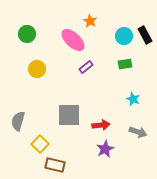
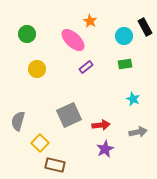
black rectangle: moved 8 px up
gray square: rotated 25 degrees counterclockwise
gray arrow: rotated 30 degrees counterclockwise
yellow square: moved 1 px up
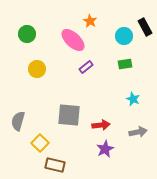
gray square: rotated 30 degrees clockwise
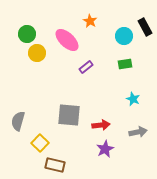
pink ellipse: moved 6 px left
yellow circle: moved 16 px up
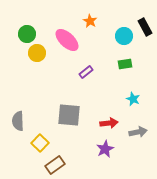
purple rectangle: moved 5 px down
gray semicircle: rotated 18 degrees counterclockwise
red arrow: moved 8 px right, 2 px up
brown rectangle: rotated 48 degrees counterclockwise
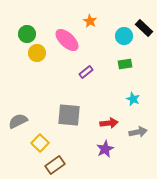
black rectangle: moved 1 px left, 1 px down; rotated 18 degrees counterclockwise
gray semicircle: rotated 66 degrees clockwise
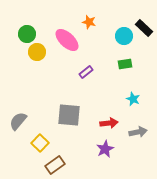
orange star: moved 1 px left, 1 px down; rotated 16 degrees counterclockwise
yellow circle: moved 1 px up
gray semicircle: rotated 24 degrees counterclockwise
